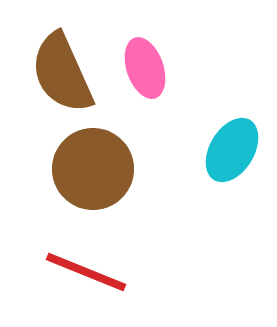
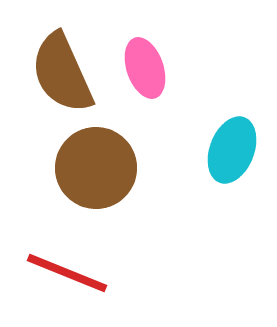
cyan ellipse: rotated 10 degrees counterclockwise
brown circle: moved 3 px right, 1 px up
red line: moved 19 px left, 1 px down
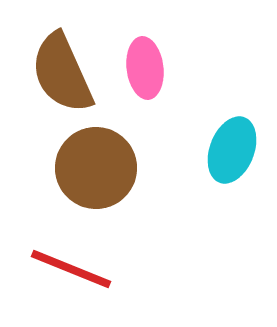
pink ellipse: rotated 12 degrees clockwise
red line: moved 4 px right, 4 px up
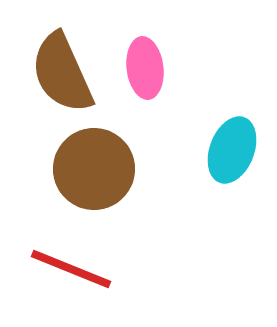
brown circle: moved 2 px left, 1 px down
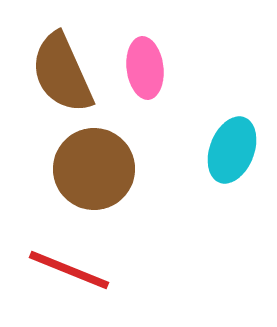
red line: moved 2 px left, 1 px down
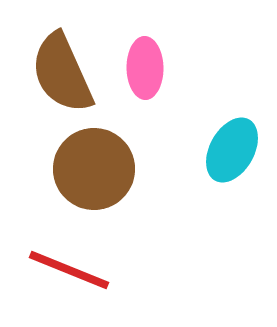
pink ellipse: rotated 6 degrees clockwise
cyan ellipse: rotated 8 degrees clockwise
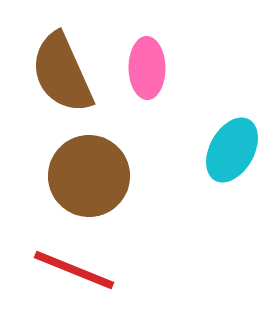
pink ellipse: moved 2 px right
brown circle: moved 5 px left, 7 px down
red line: moved 5 px right
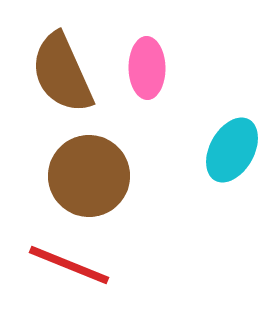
red line: moved 5 px left, 5 px up
